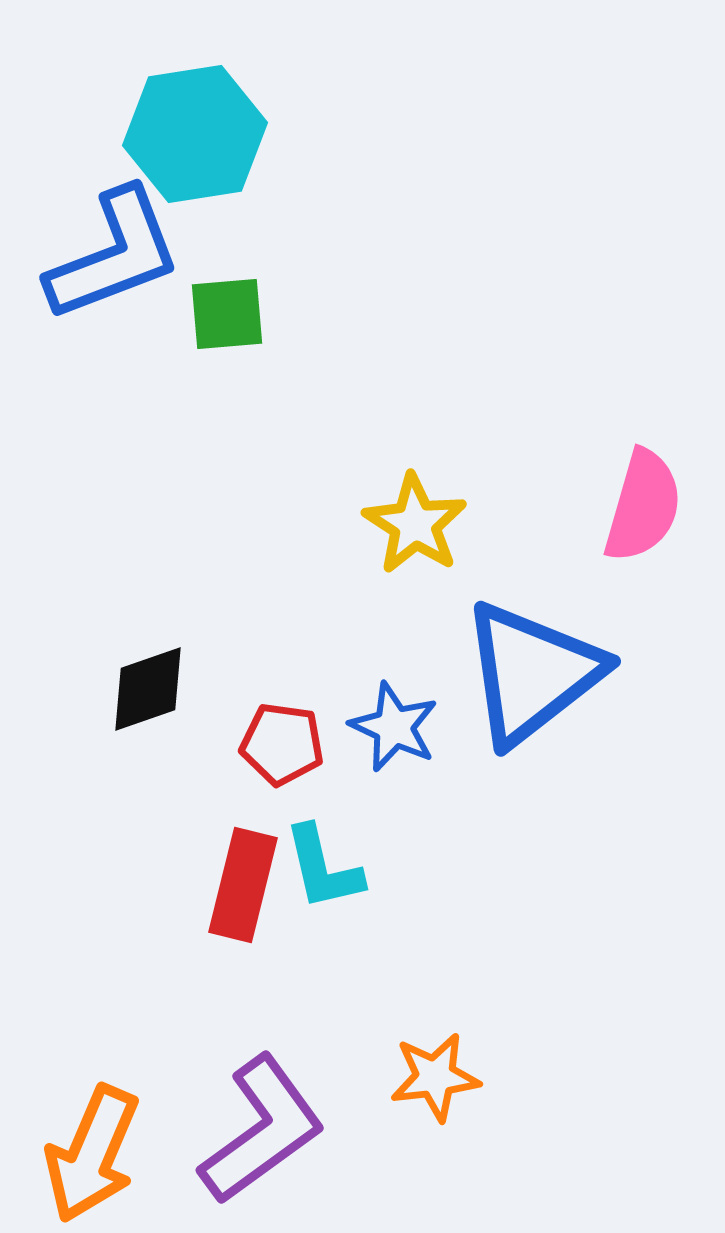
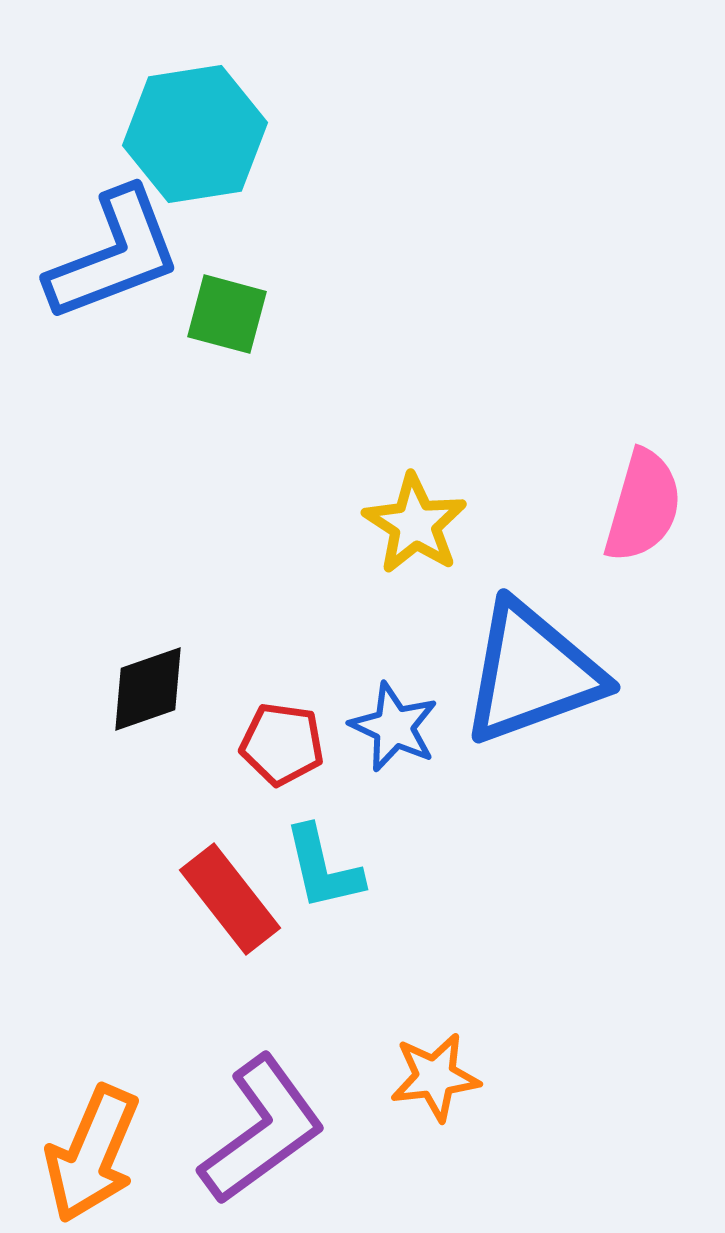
green square: rotated 20 degrees clockwise
blue triangle: rotated 18 degrees clockwise
red rectangle: moved 13 px left, 14 px down; rotated 52 degrees counterclockwise
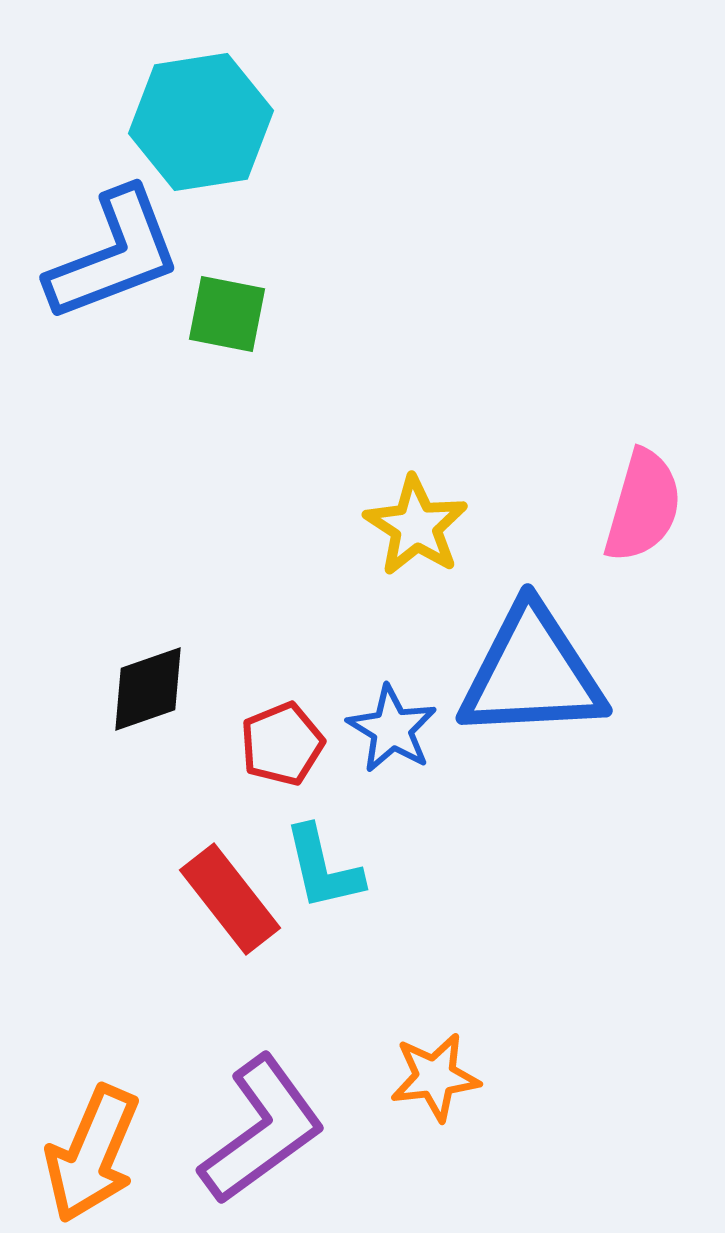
cyan hexagon: moved 6 px right, 12 px up
green square: rotated 4 degrees counterclockwise
yellow star: moved 1 px right, 2 px down
blue triangle: rotated 17 degrees clockwise
blue star: moved 2 px left, 2 px down; rotated 6 degrees clockwise
red pentagon: rotated 30 degrees counterclockwise
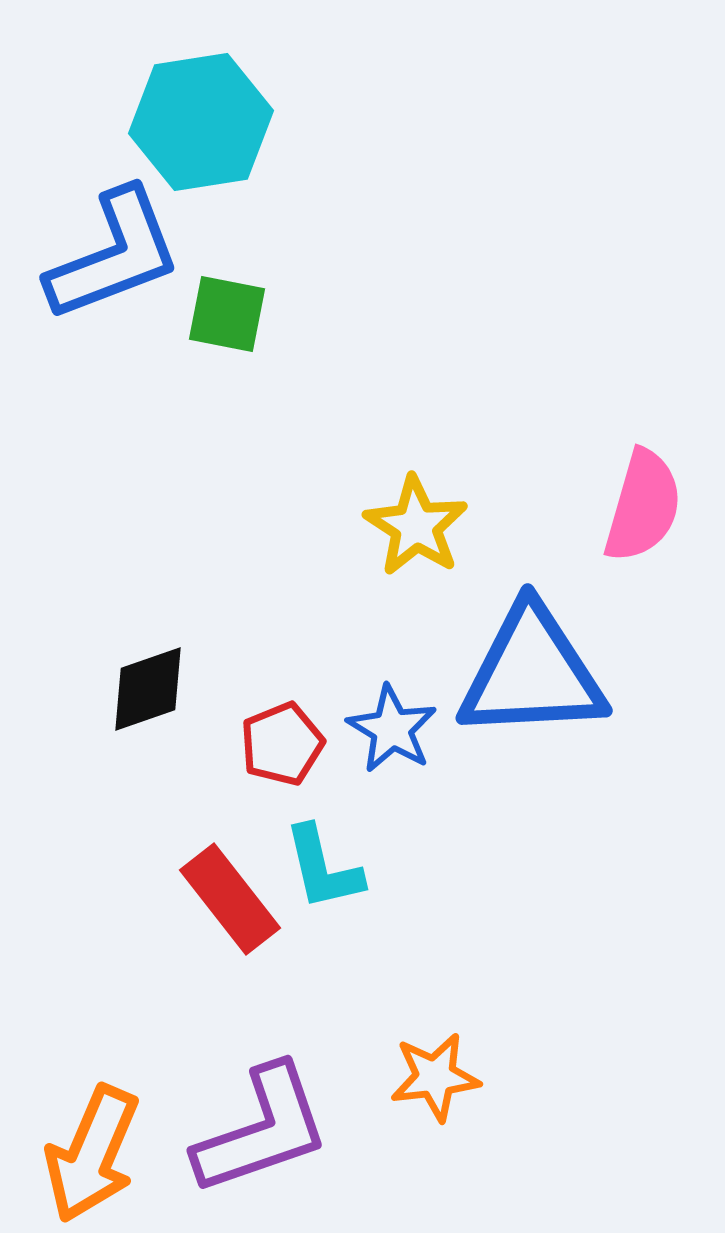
purple L-shape: rotated 17 degrees clockwise
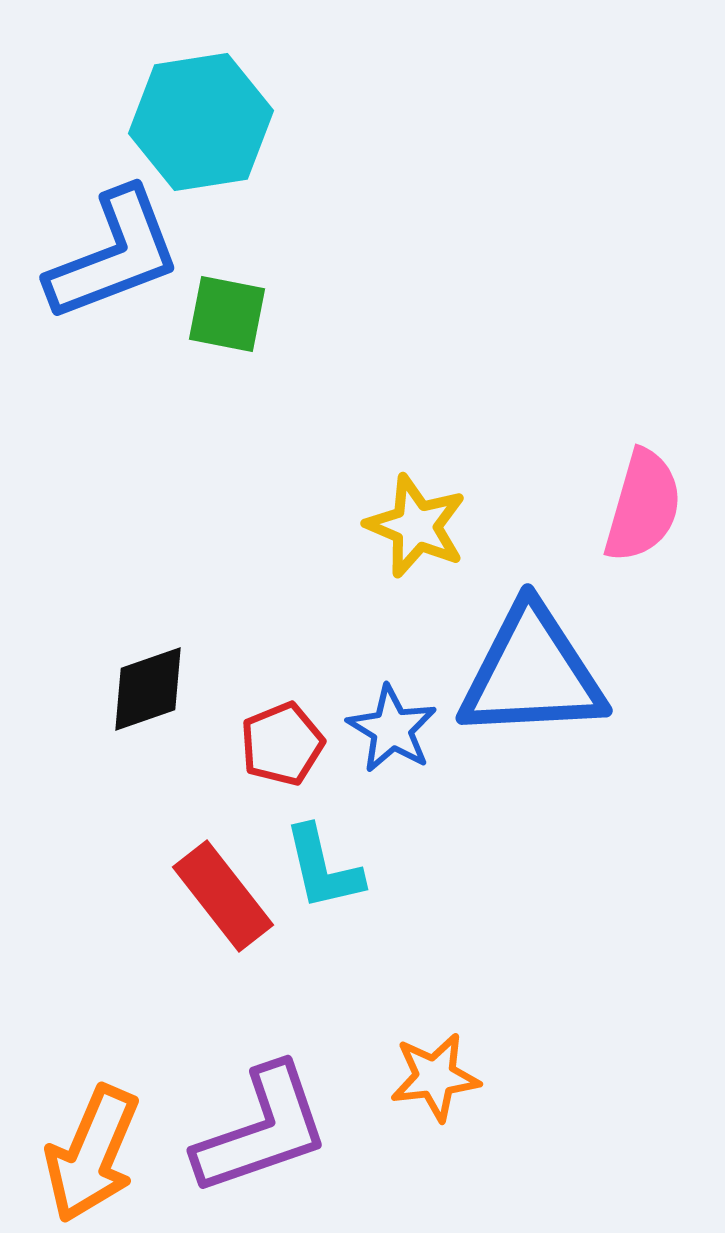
yellow star: rotated 10 degrees counterclockwise
red rectangle: moved 7 px left, 3 px up
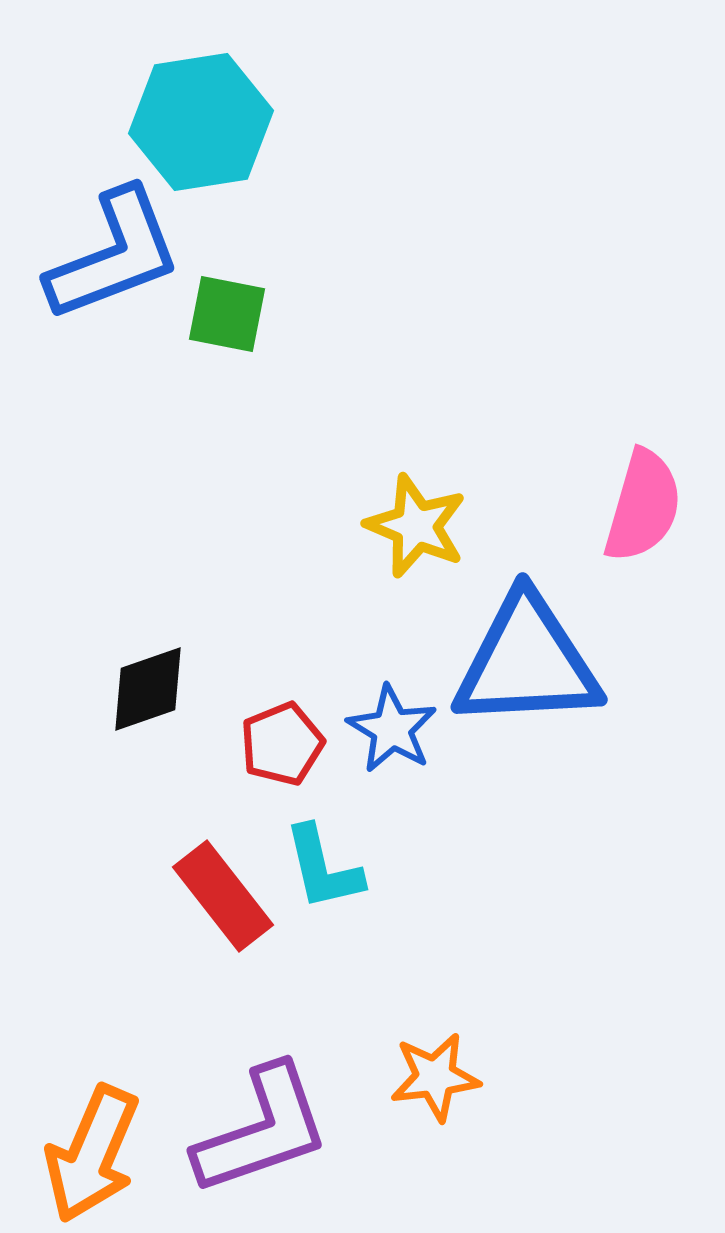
blue triangle: moved 5 px left, 11 px up
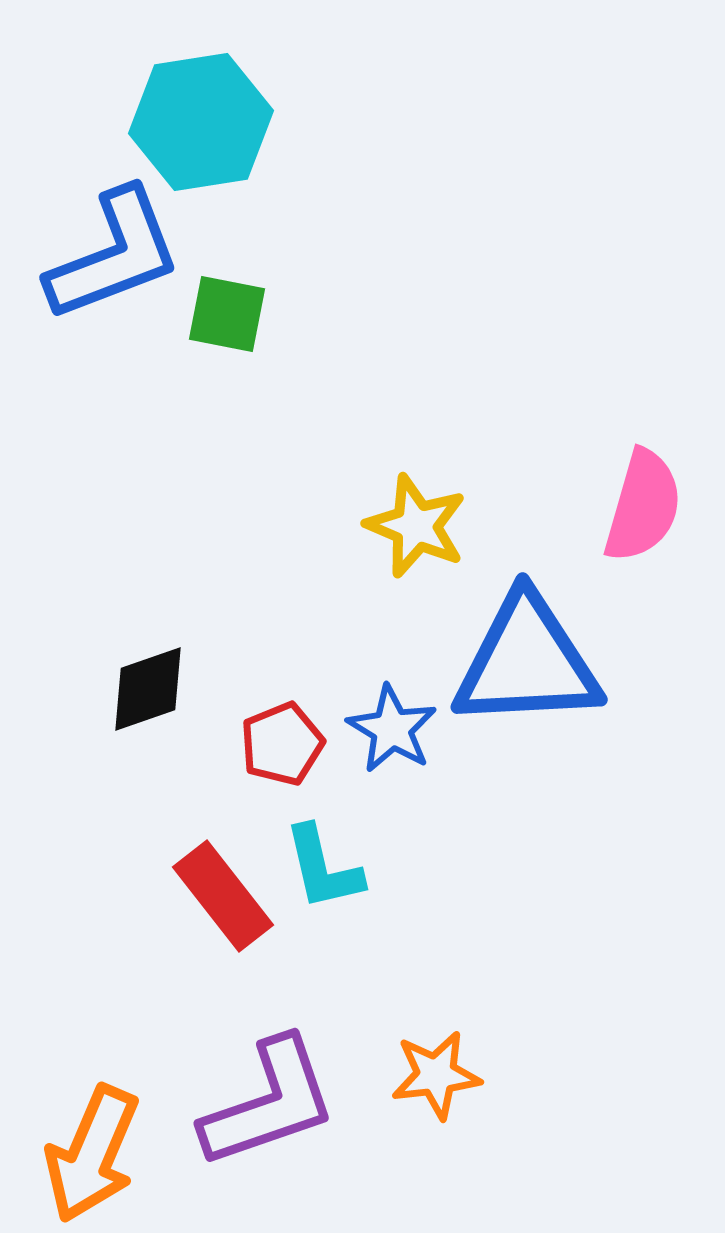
orange star: moved 1 px right, 2 px up
purple L-shape: moved 7 px right, 27 px up
